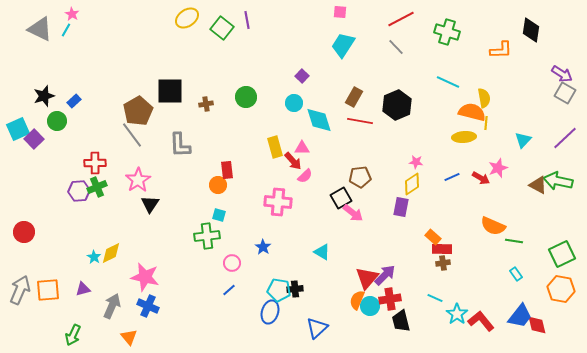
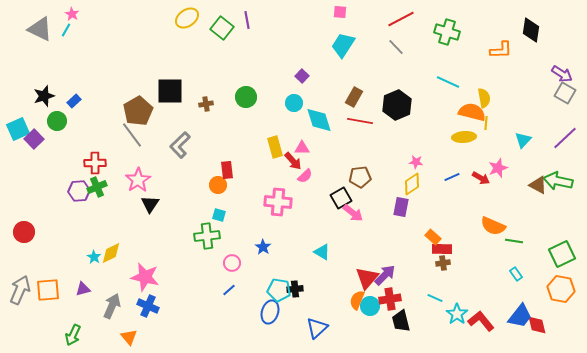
gray L-shape at (180, 145): rotated 48 degrees clockwise
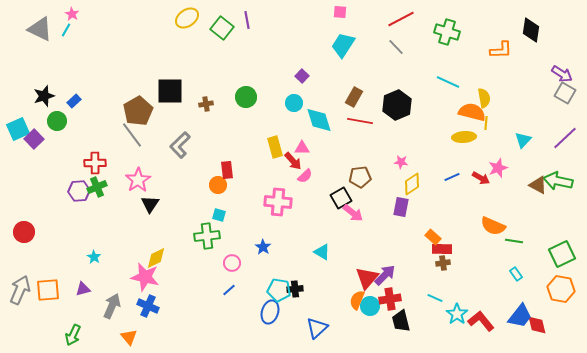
pink star at (416, 162): moved 15 px left
yellow diamond at (111, 253): moved 45 px right, 5 px down
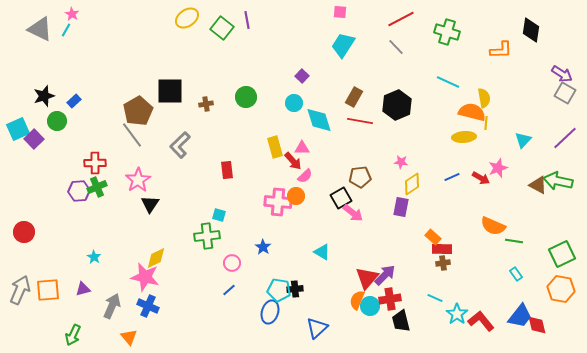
orange circle at (218, 185): moved 78 px right, 11 px down
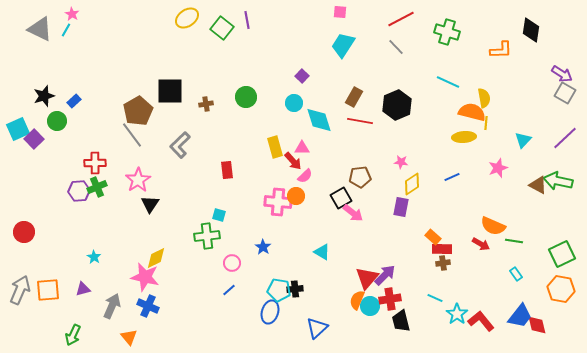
red arrow at (481, 178): moved 66 px down
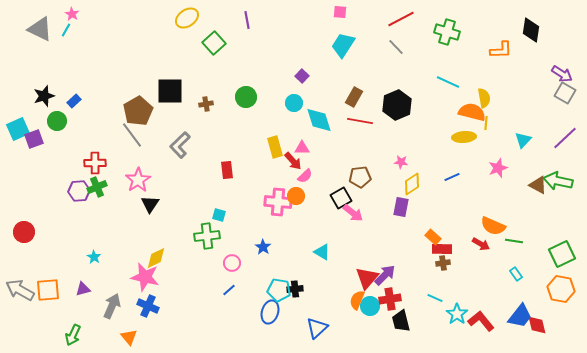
green square at (222, 28): moved 8 px left, 15 px down; rotated 10 degrees clockwise
purple square at (34, 139): rotated 24 degrees clockwise
gray arrow at (20, 290): rotated 84 degrees counterclockwise
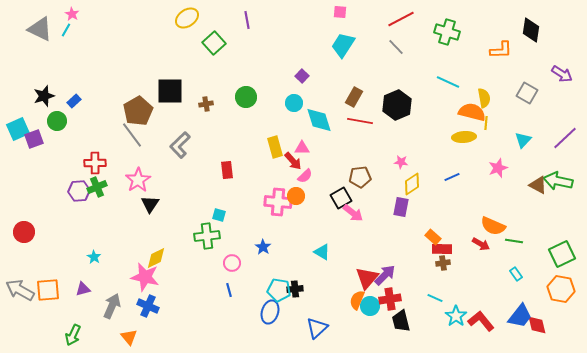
gray square at (565, 93): moved 38 px left
blue line at (229, 290): rotated 64 degrees counterclockwise
cyan star at (457, 314): moved 1 px left, 2 px down
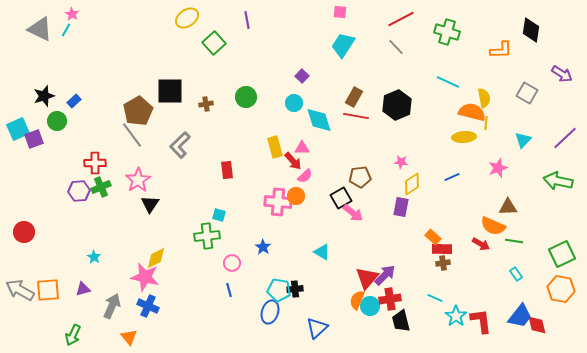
red line at (360, 121): moved 4 px left, 5 px up
brown triangle at (538, 185): moved 30 px left, 22 px down; rotated 30 degrees counterclockwise
green cross at (97, 187): moved 4 px right
red L-shape at (481, 321): rotated 32 degrees clockwise
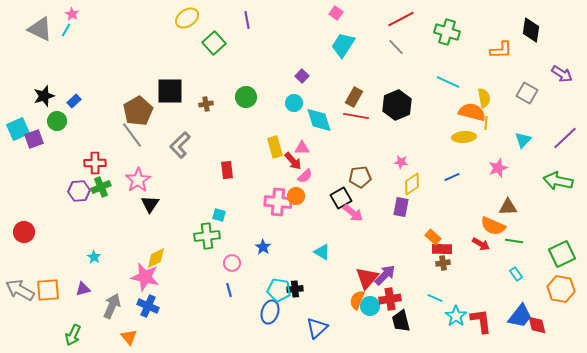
pink square at (340, 12): moved 4 px left, 1 px down; rotated 32 degrees clockwise
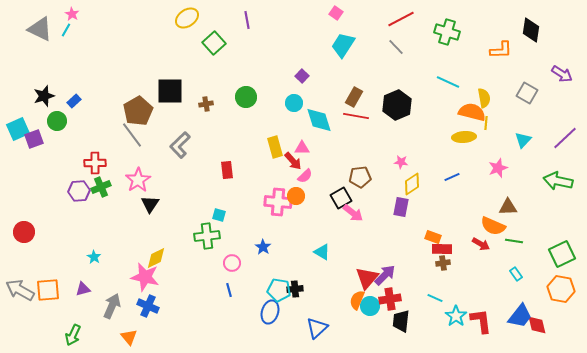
orange rectangle at (433, 237): rotated 21 degrees counterclockwise
black trapezoid at (401, 321): rotated 20 degrees clockwise
